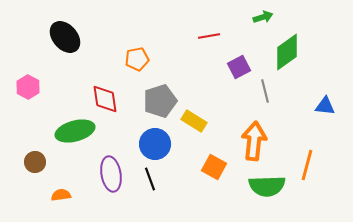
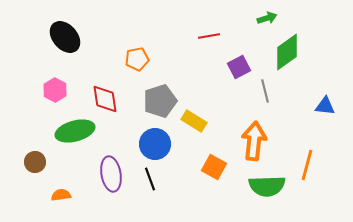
green arrow: moved 4 px right, 1 px down
pink hexagon: moved 27 px right, 3 px down
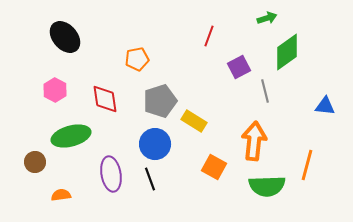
red line: rotated 60 degrees counterclockwise
green ellipse: moved 4 px left, 5 px down
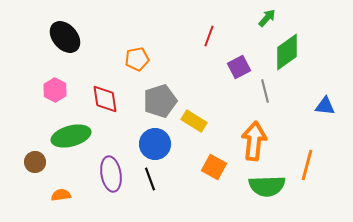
green arrow: rotated 30 degrees counterclockwise
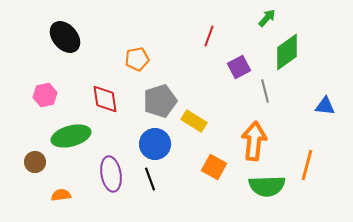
pink hexagon: moved 10 px left, 5 px down; rotated 20 degrees clockwise
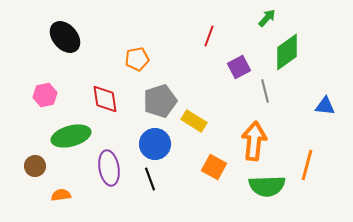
brown circle: moved 4 px down
purple ellipse: moved 2 px left, 6 px up
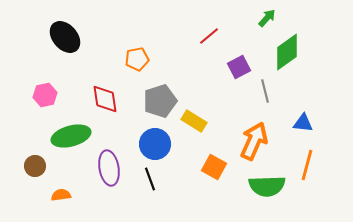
red line: rotated 30 degrees clockwise
blue triangle: moved 22 px left, 17 px down
orange arrow: rotated 18 degrees clockwise
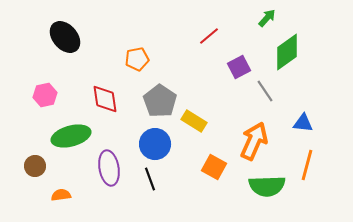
gray line: rotated 20 degrees counterclockwise
gray pentagon: rotated 20 degrees counterclockwise
